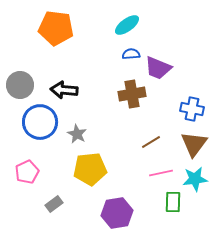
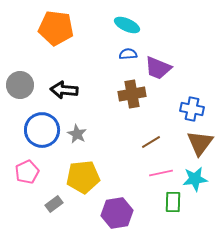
cyan ellipse: rotated 60 degrees clockwise
blue semicircle: moved 3 px left
blue circle: moved 2 px right, 8 px down
brown triangle: moved 6 px right, 1 px up
yellow pentagon: moved 7 px left, 8 px down
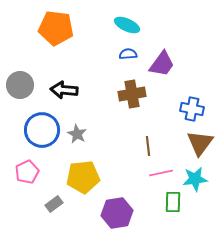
purple trapezoid: moved 4 px right, 4 px up; rotated 76 degrees counterclockwise
brown line: moved 3 px left, 4 px down; rotated 66 degrees counterclockwise
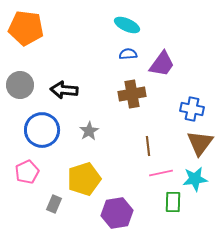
orange pentagon: moved 30 px left
gray star: moved 12 px right, 3 px up; rotated 12 degrees clockwise
yellow pentagon: moved 1 px right, 2 px down; rotated 12 degrees counterclockwise
gray rectangle: rotated 30 degrees counterclockwise
